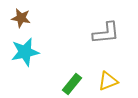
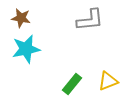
gray L-shape: moved 16 px left, 13 px up
cyan star: moved 1 px right, 3 px up
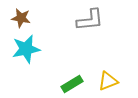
green rectangle: rotated 20 degrees clockwise
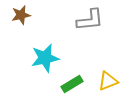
brown star: moved 3 px up; rotated 24 degrees counterclockwise
cyan star: moved 19 px right, 9 px down
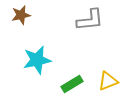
cyan star: moved 8 px left, 2 px down
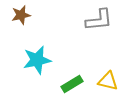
gray L-shape: moved 9 px right
yellow triangle: rotated 35 degrees clockwise
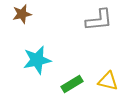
brown star: moved 1 px right, 1 px up
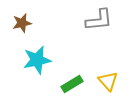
brown star: moved 9 px down
yellow triangle: rotated 35 degrees clockwise
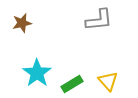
cyan star: moved 13 px down; rotated 24 degrees counterclockwise
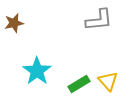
brown star: moved 8 px left
cyan star: moved 2 px up
green rectangle: moved 7 px right
